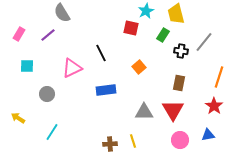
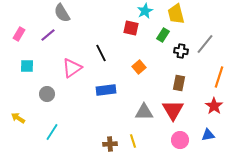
cyan star: moved 1 px left
gray line: moved 1 px right, 2 px down
pink triangle: rotated 10 degrees counterclockwise
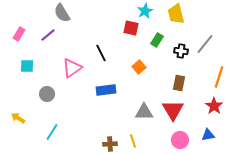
green rectangle: moved 6 px left, 5 px down
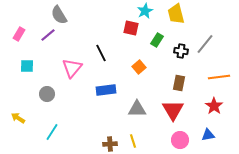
gray semicircle: moved 3 px left, 2 px down
pink triangle: rotated 15 degrees counterclockwise
orange line: rotated 65 degrees clockwise
gray triangle: moved 7 px left, 3 px up
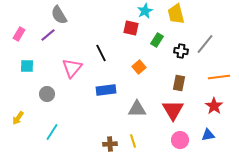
yellow arrow: rotated 88 degrees counterclockwise
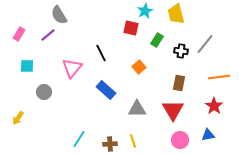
blue rectangle: rotated 48 degrees clockwise
gray circle: moved 3 px left, 2 px up
cyan line: moved 27 px right, 7 px down
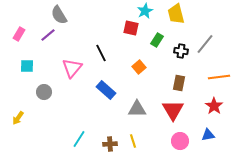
pink circle: moved 1 px down
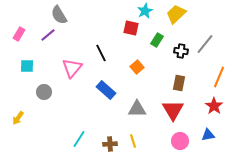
yellow trapezoid: rotated 60 degrees clockwise
orange square: moved 2 px left
orange line: rotated 60 degrees counterclockwise
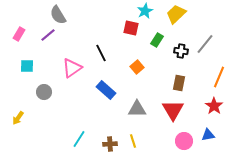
gray semicircle: moved 1 px left
pink triangle: rotated 15 degrees clockwise
pink circle: moved 4 px right
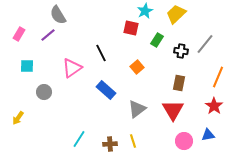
orange line: moved 1 px left
gray triangle: rotated 36 degrees counterclockwise
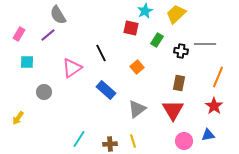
gray line: rotated 50 degrees clockwise
cyan square: moved 4 px up
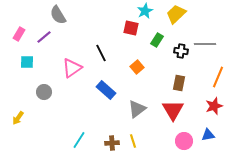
purple line: moved 4 px left, 2 px down
red star: rotated 18 degrees clockwise
cyan line: moved 1 px down
brown cross: moved 2 px right, 1 px up
